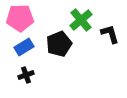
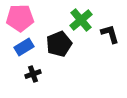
black cross: moved 7 px right, 1 px up
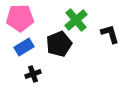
green cross: moved 5 px left
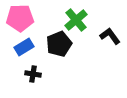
black L-shape: moved 2 px down; rotated 20 degrees counterclockwise
black cross: rotated 28 degrees clockwise
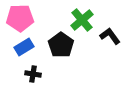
green cross: moved 6 px right
black pentagon: moved 2 px right, 1 px down; rotated 15 degrees counterclockwise
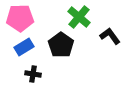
green cross: moved 3 px left, 3 px up; rotated 10 degrees counterclockwise
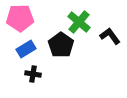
green cross: moved 5 px down
blue rectangle: moved 2 px right, 2 px down
